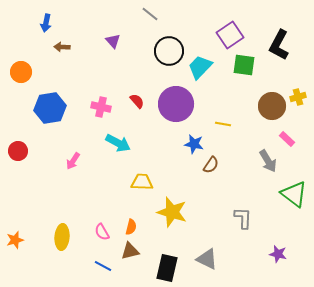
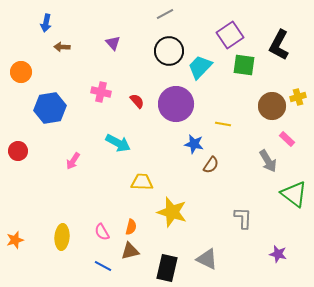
gray line: moved 15 px right; rotated 66 degrees counterclockwise
purple triangle: moved 2 px down
pink cross: moved 15 px up
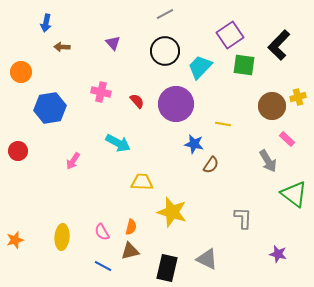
black L-shape: rotated 16 degrees clockwise
black circle: moved 4 px left
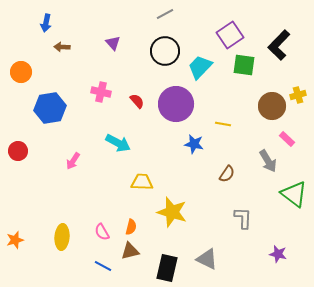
yellow cross: moved 2 px up
brown semicircle: moved 16 px right, 9 px down
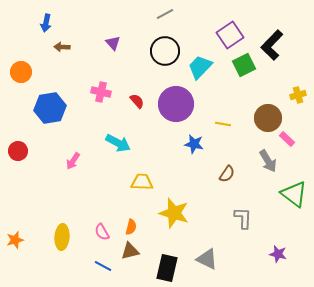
black L-shape: moved 7 px left
green square: rotated 35 degrees counterclockwise
brown circle: moved 4 px left, 12 px down
yellow star: moved 2 px right, 1 px down
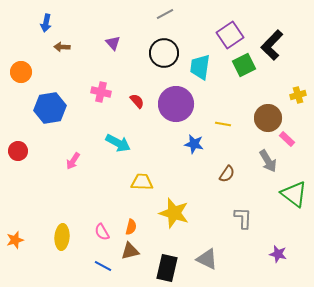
black circle: moved 1 px left, 2 px down
cyan trapezoid: rotated 36 degrees counterclockwise
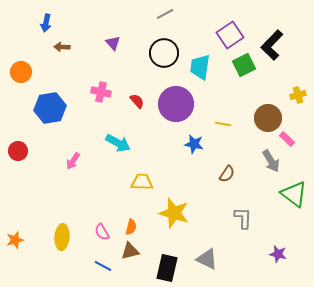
gray arrow: moved 3 px right
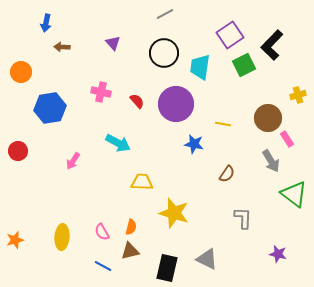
pink rectangle: rotated 14 degrees clockwise
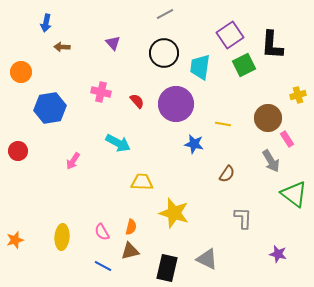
black L-shape: rotated 40 degrees counterclockwise
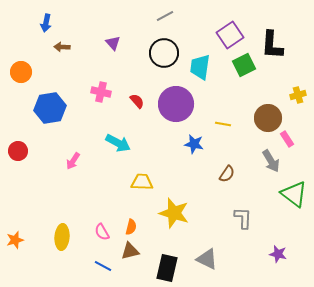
gray line: moved 2 px down
